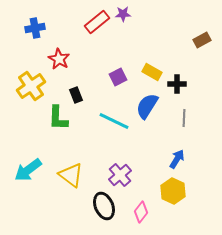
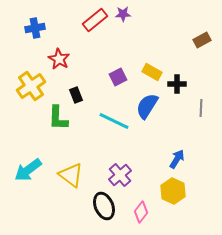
red rectangle: moved 2 px left, 2 px up
gray line: moved 17 px right, 10 px up
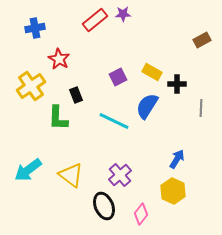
pink diamond: moved 2 px down
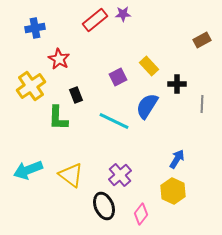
yellow rectangle: moved 3 px left, 6 px up; rotated 18 degrees clockwise
gray line: moved 1 px right, 4 px up
cyan arrow: rotated 16 degrees clockwise
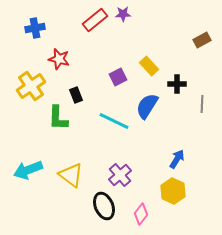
red star: rotated 15 degrees counterclockwise
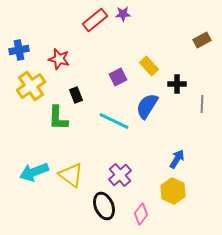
blue cross: moved 16 px left, 22 px down
cyan arrow: moved 6 px right, 2 px down
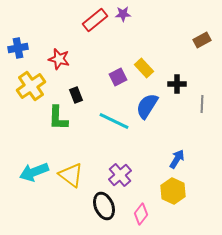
blue cross: moved 1 px left, 2 px up
yellow rectangle: moved 5 px left, 2 px down
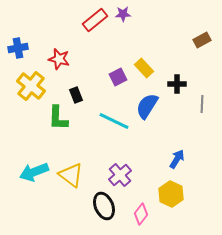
yellow cross: rotated 16 degrees counterclockwise
yellow hexagon: moved 2 px left, 3 px down
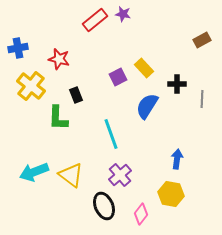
purple star: rotated 14 degrees clockwise
gray line: moved 5 px up
cyan line: moved 3 px left, 13 px down; rotated 44 degrees clockwise
blue arrow: rotated 24 degrees counterclockwise
yellow hexagon: rotated 15 degrees counterclockwise
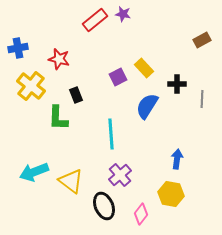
cyan line: rotated 16 degrees clockwise
yellow triangle: moved 6 px down
